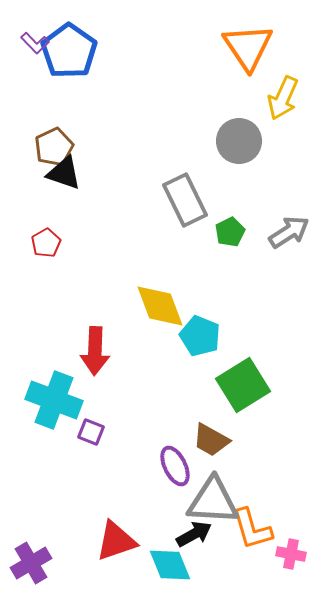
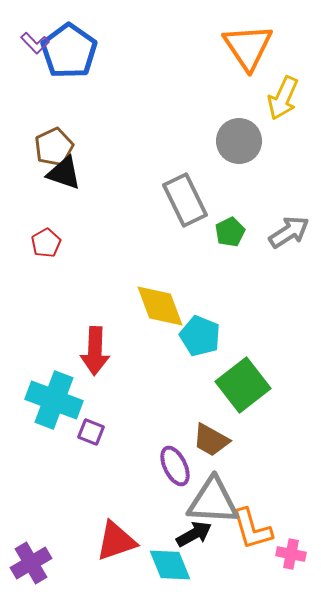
green square: rotated 6 degrees counterclockwise
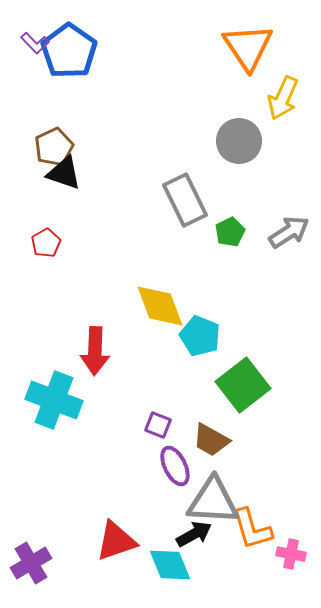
purple square: moved 67 px right, 7 px up
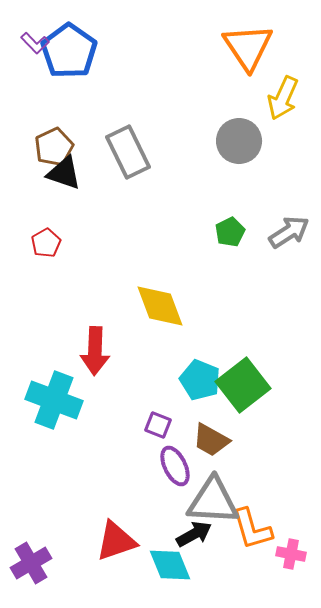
gray rectangle: moved 57 px left, 48 px up
cyan pentagon: moved 44 px down
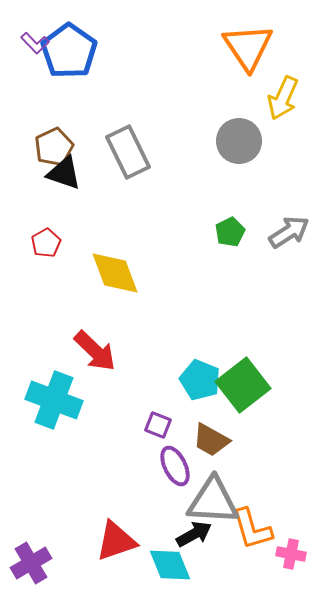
yellow diamond: moved 45 px left, 33 px up
red arrow: rotated 48 degrees counterclockwise
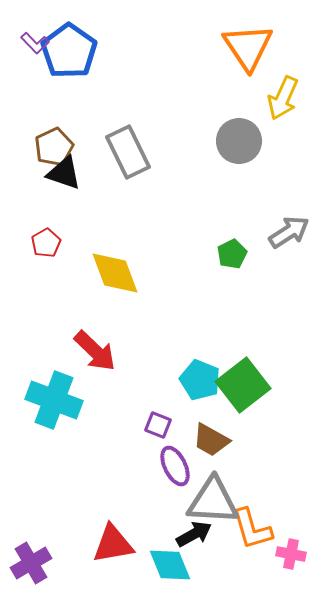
green pentagon: moved 2 px right, 22 px down
red triangle: moved 3 px left, 3 px down; rotated 9 degrees clockwise
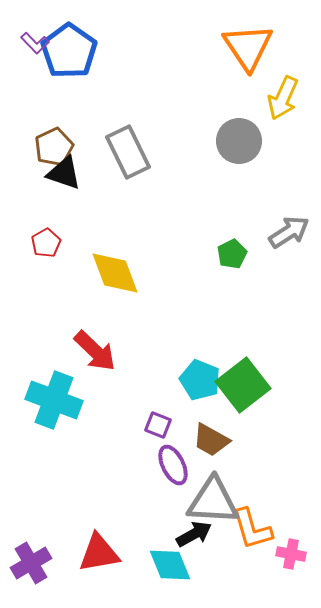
purple ellipse: moved 2 px left, 1 px up
red triangle: moved 14 px left, 9 px down
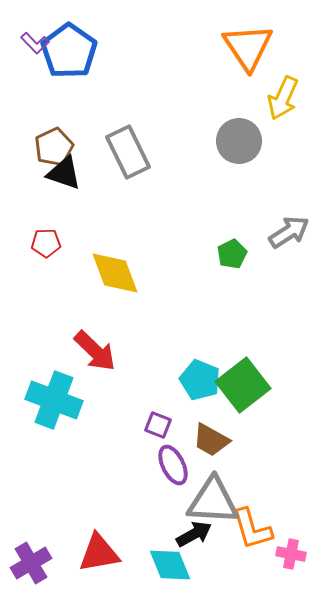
red pentagon: rotated 28 degrees clockwise
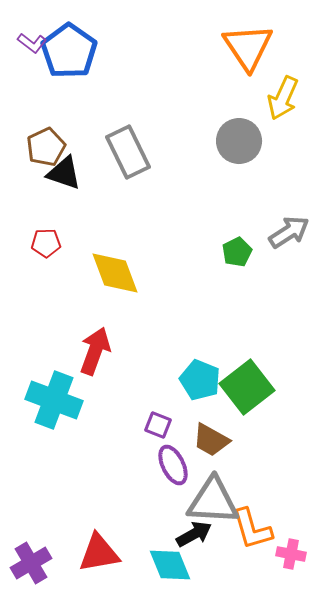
purple L-shape: moved 3 px left; rotated 8 degrees counterclockwise
brown pentagon: moved 8 px left
green pentagon: moved 5 px right, 2 px up
red arrow: rotated 114 degrees counterclockwise
green square: moved 4 px right, 2 px down
